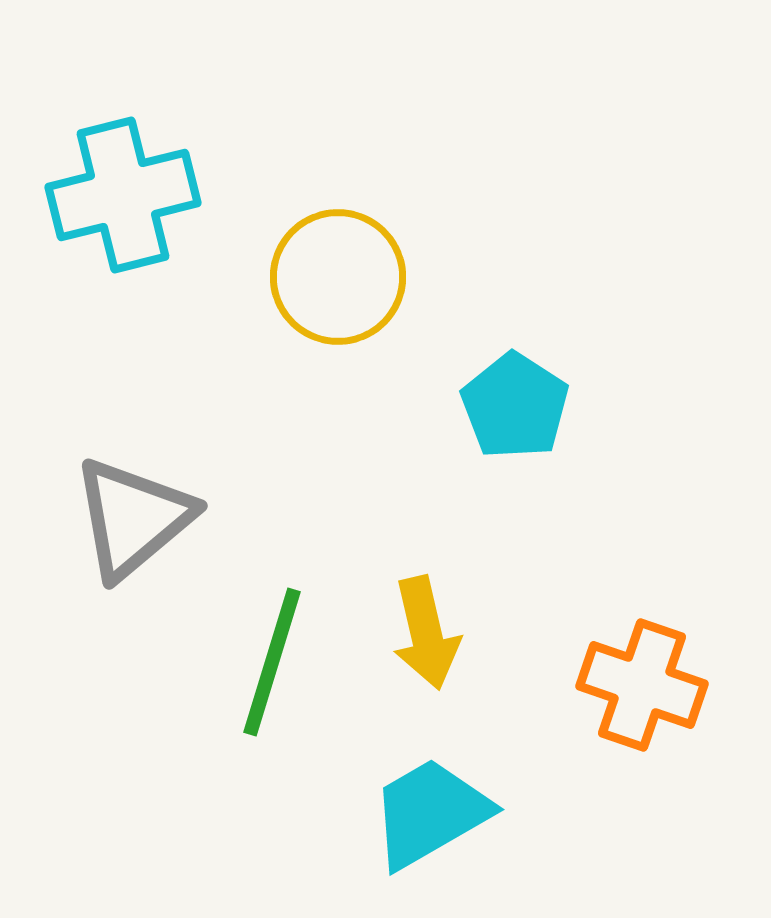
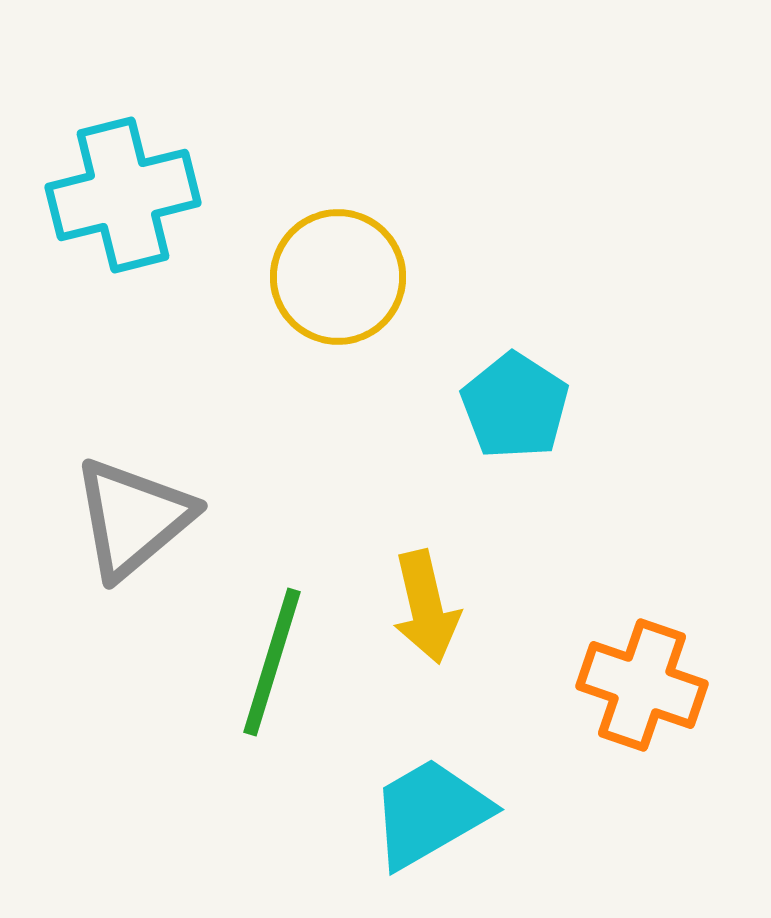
yellow arrow: moved 26 px up
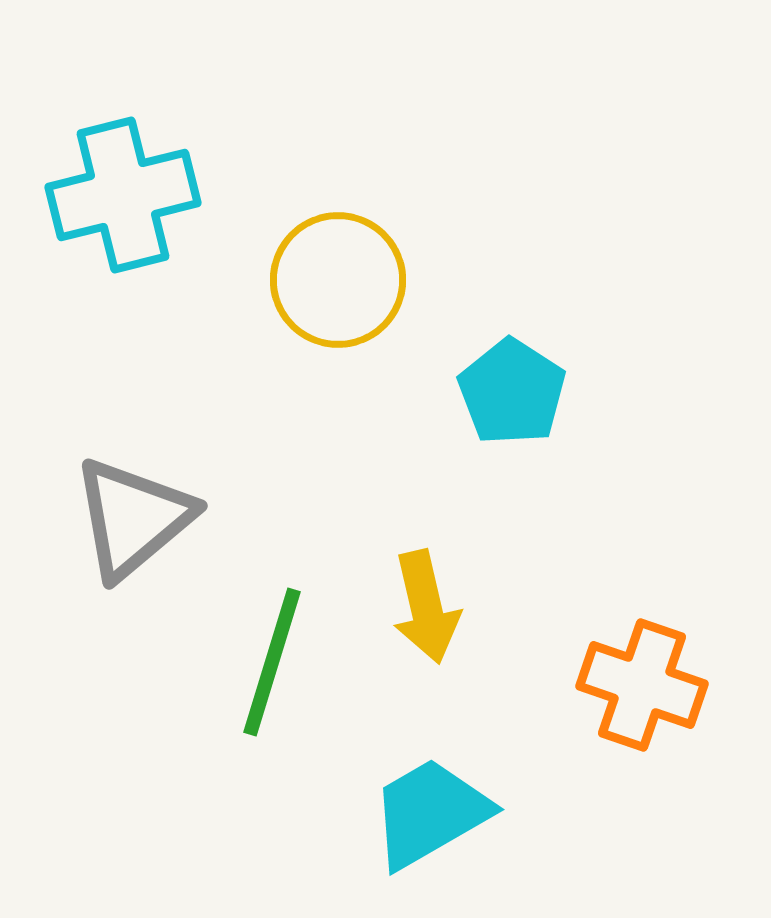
yellow circle: moved 3 px down
cyan pentagon: moved 3 px left, 14 px up
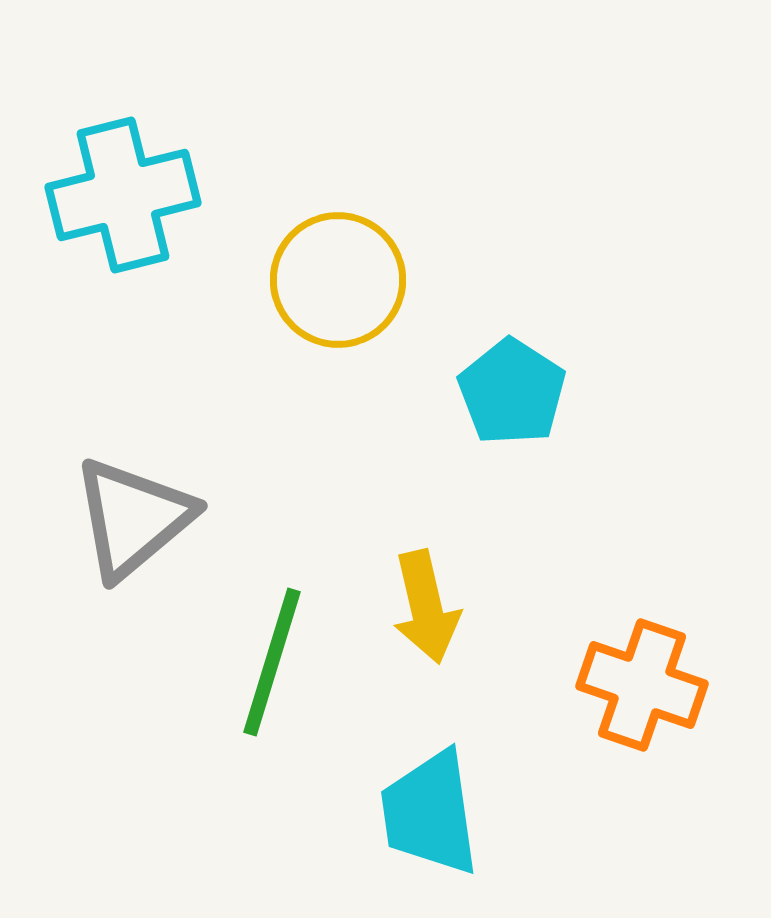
cyan trapezoid: rotated 68 degrees counterclockwise
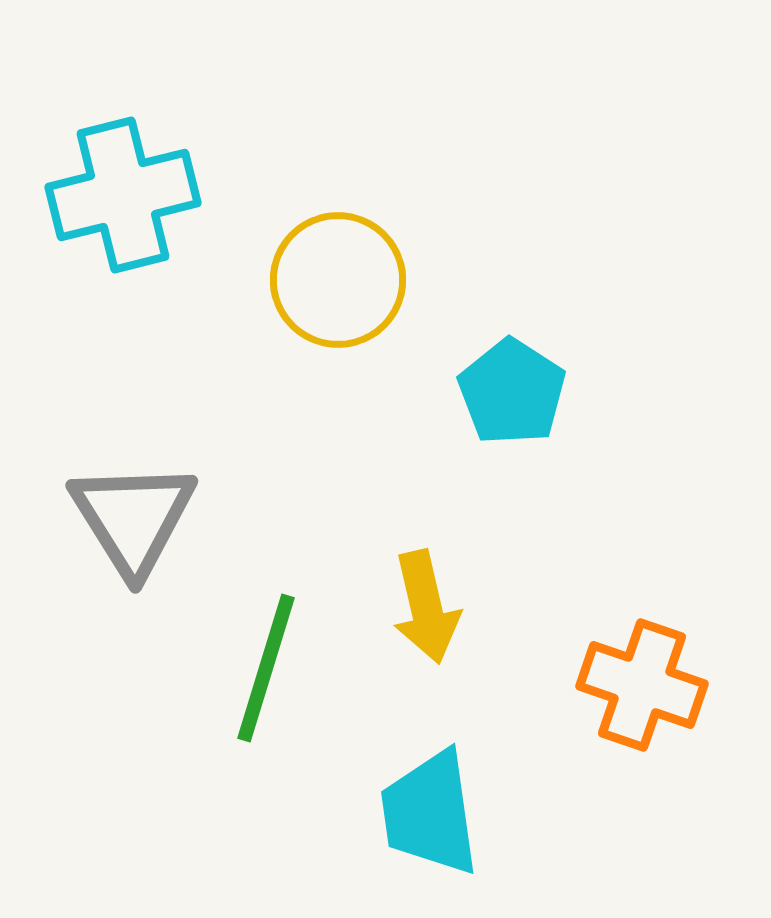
gray triangle: rotated 22 degrees counterclockwise
green line: moved 6 px left, 6 px down
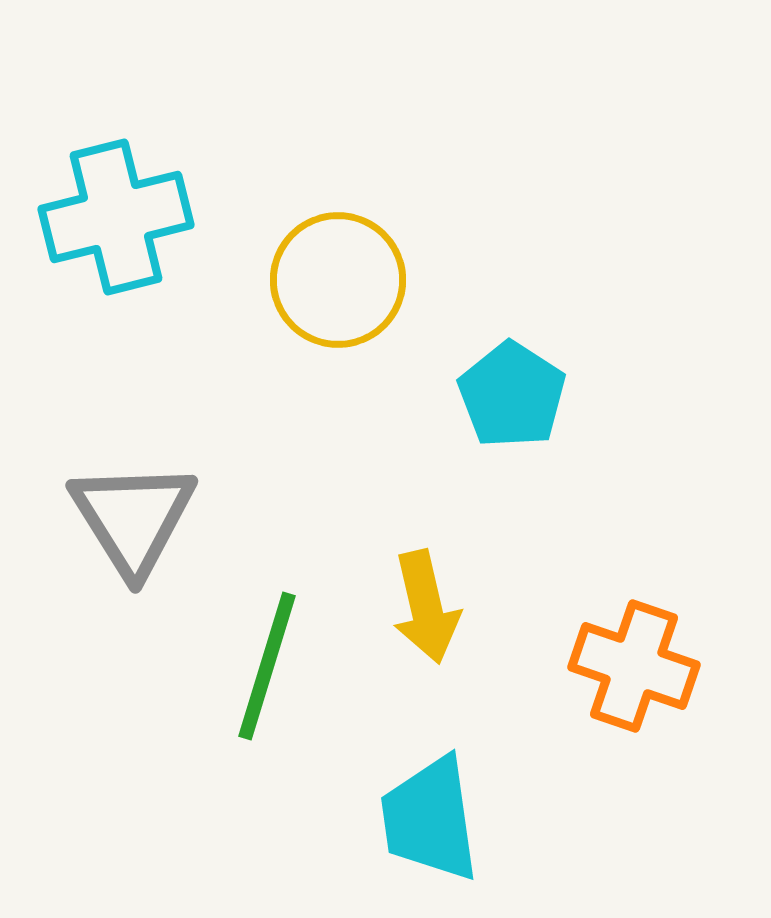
cyan cross: moved 7 px left, 22 px down
cyan pentagon: moved 3 px down
green line: moved 1 px right, 2 px up
orange cross: moved 8 px left, 19 px up
cyan trapezoid: moved 6 px down
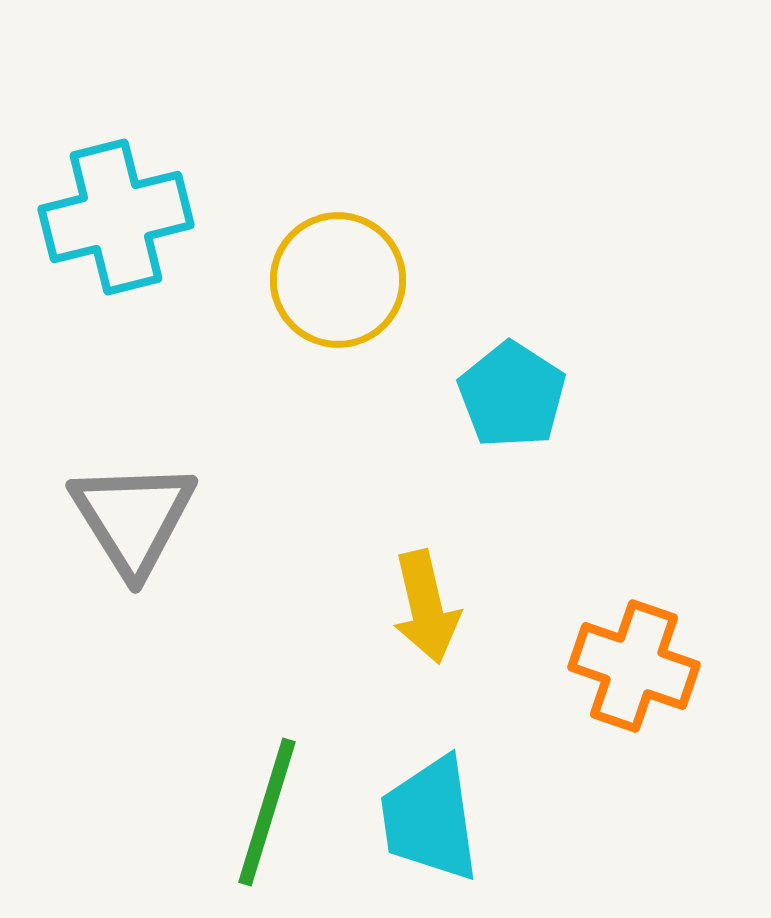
green line: moved 146 px down
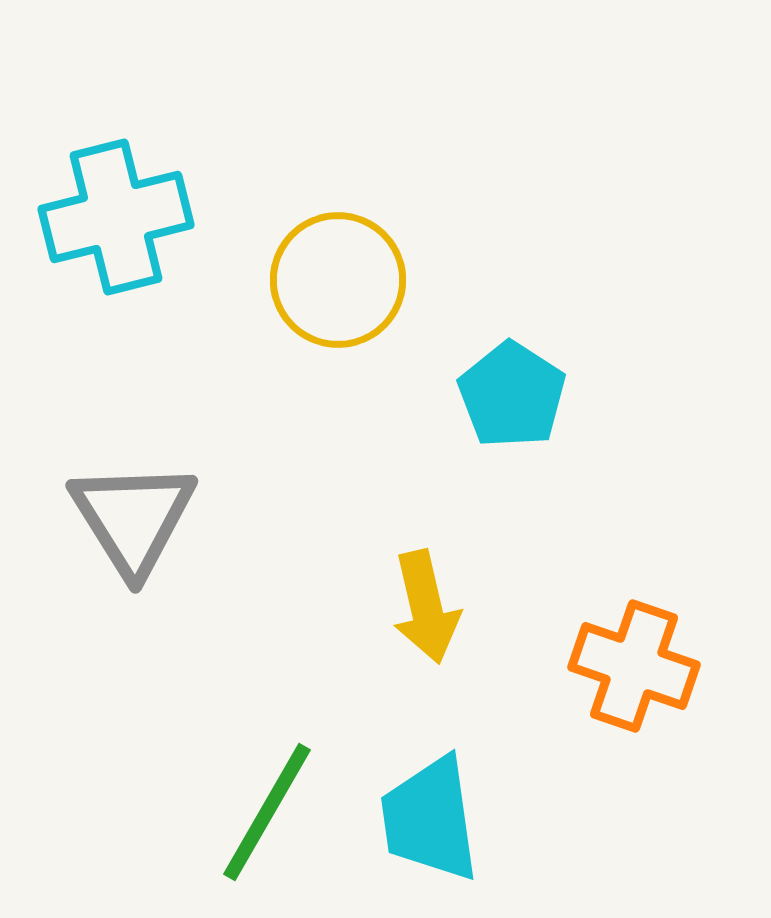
green line: rotated 13 degrees clockwise
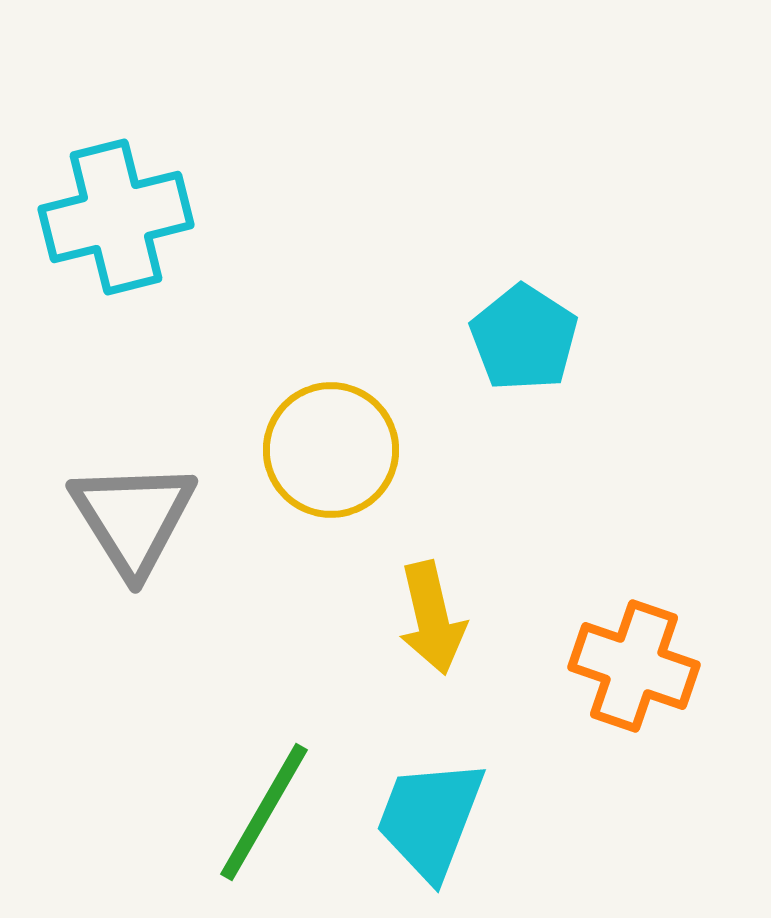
yellow circle: moved 7 px left, 170 px down
cyan pentagon: moved 12 px right, 57 px up
yellow arrow: moved 6 px right, 11 px down
green line: moved 3 px left
cyan trapezoid: rotated 29 degrees clockwise
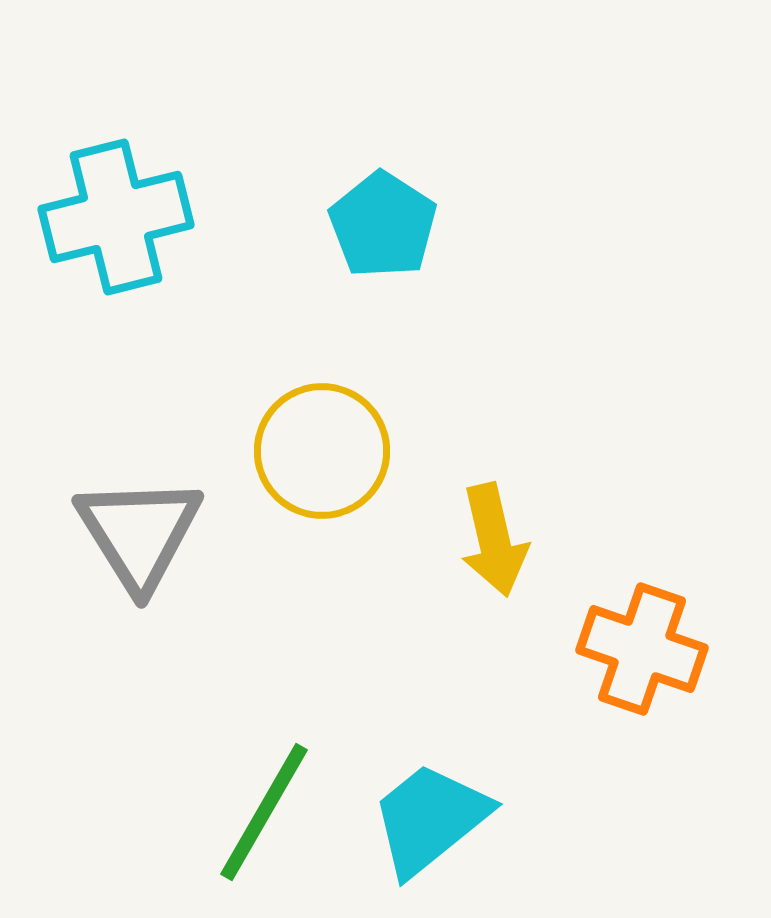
cyan pentagon: moved 141 px left, 113 px up
yellow circle: moved 9 px left, 1 px down
gray triangle: moved 6 px right, 15 px down
yellow arrow: moved 62 px right, 78 px up
orange cross: moved 8 px right, 17 px up
cyan trapezoid: rotated 30 degrees clockwise
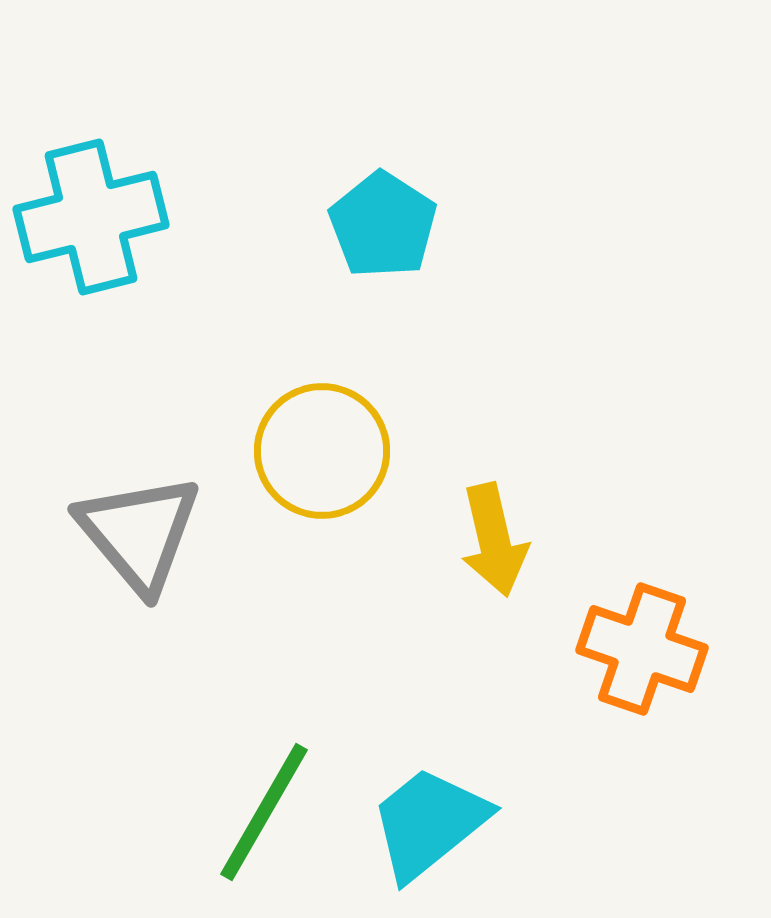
cyan cross: moved 25 px left
gray triangle: rotated 8 degrees counterclockwise
cyan trapezoid: moved 1 px left, 4 px down
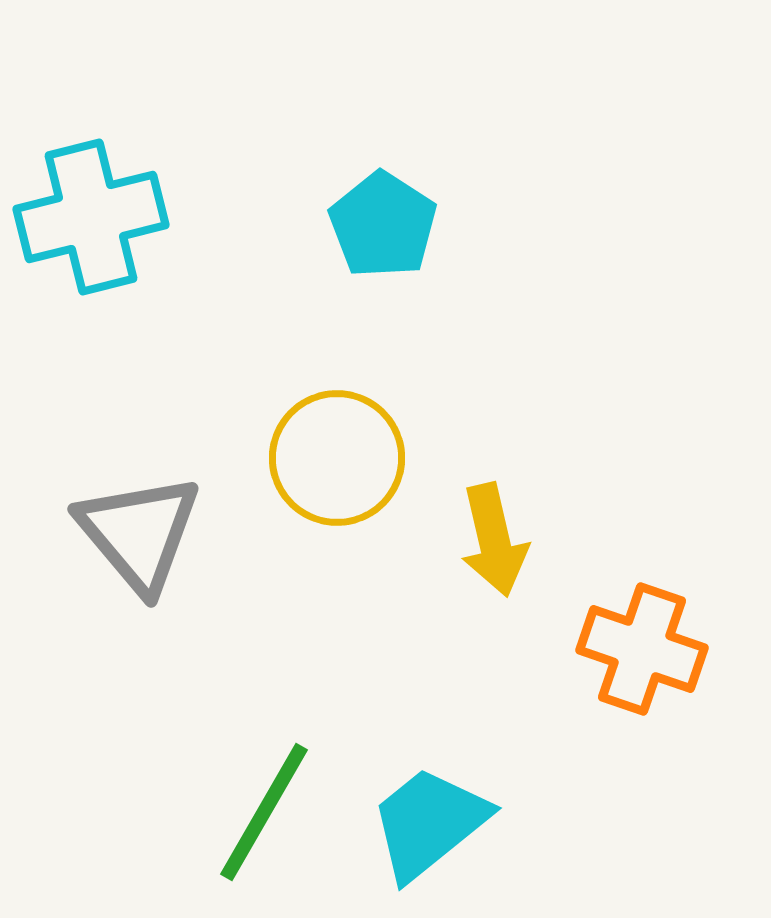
yellow circle: moved 15 px right, 7 px down
